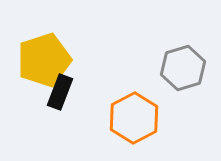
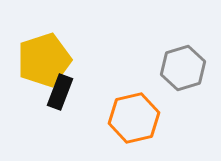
orange hexagon: rotated 15 degrees clockwise
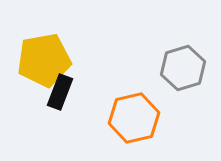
yellow pentagon: rotated 8 degrees clockwise
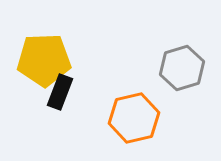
yellow pentagon: rotated 8 degrees clockwise
gray hexagon: moved 1 px left
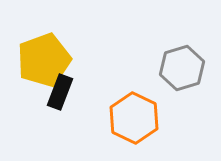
yellow pentagon: rotated 18 degrees counterclockwise
orange hexagon: rotated 21 degrees counterclockwise
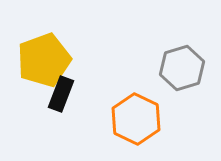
black rectangle: moved 1 px right, 2 px down
orange hexagon: moved 2 px right, 1 px down
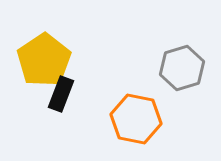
yellow pentagon: rotated 14 degrees counterclockwise
orange hexagon: rotated 15 degrees counterclockwise
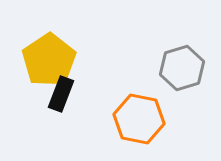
yellow pentagon: moved 5 px right
orange hexagon: moved 3 px right
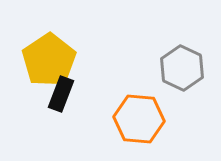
gray hexagon: rotated 18 degrees counterclockwise
orange hexagon: rotated 6 degrees counterclockwise
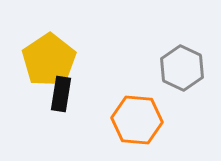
black rectangle: rotated 12 degrees counterclockwise
orange hexagon: moved 2 px left, 1 px down
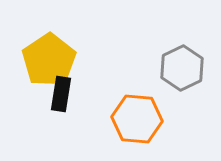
gray hexagon: rotated 9 degrees clockwise
orange hexagon: moved 1 px up
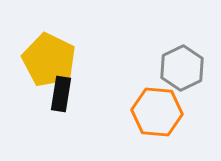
yellow pentagon: rotated 12 degrees counterclockwise
orange hexagon: moved 20 px right, 7 px up
